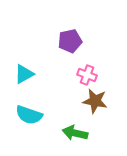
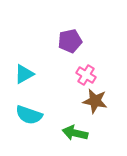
pink cross: moved 1 px left; rotated 12 degrees clockwise
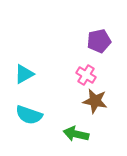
purple pentagon: moved 29 px right
green arrow: moved 1 px right, 1 px down
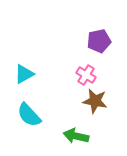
cyan semicircle: rotated 28 degrees clockwise
green arrow: moved 2 px down
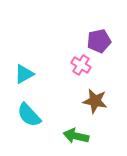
pink cross: moved 5 px left, 10 px up
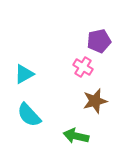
pink cross: moved 2 px right, 2 px down
brown star: rotated 25 degrees counterclockwise
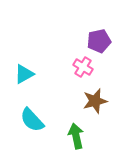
cyan semicircle: moved 3 px right, 5 px down
green arrow: rotated 65 degrees clockwise
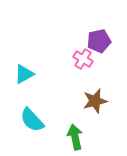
pink cross: moved 8 px up
green arrow: moved 1 px left, 1 px down
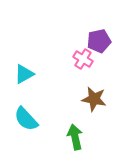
brown star: moved 1 px left, 2 px up; rotated 25 degrees clockwise
cyan semicircle: moved 6 px left, 1 px up
